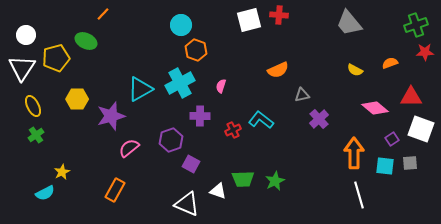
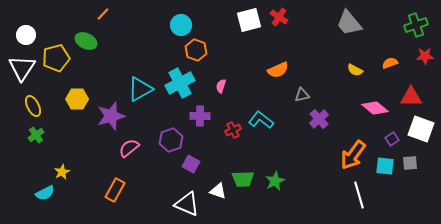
red cross at (279, 15): moved 2 px down; rotated 30 degrees clockwise
red star at (425, 52): moved 4 px down
orange arrow at (354, 153): moved 1 px left, 2 px down; rotated 144 degrees counterclockwise
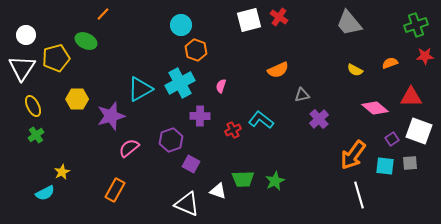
white square at (421, 129): moved 2 px left, 2 px down
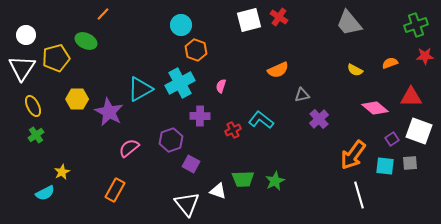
purple star at (111, 116): moved 2 px left, 4 px up; rotated 28 degrees counterclockwise
white triangle at (187, 204): rotated 28 degrees clockwise
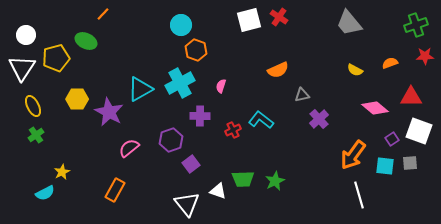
purple square at (191, 164): rotated 24 degrees clockwise
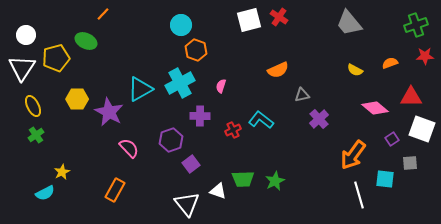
white square at (419, 131): moved 3 px right, 2 px up
pink semicircle at (129, 148): rotated 85 degrees clockwise
cyan square at (385, 166): moved 13 px down
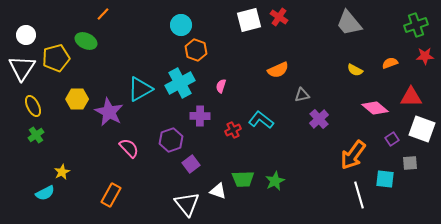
orange rectangle at (115, 190): moved 4 px left, 5 px down
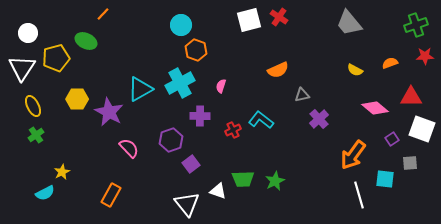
white circle at (26, 35): moved 2 px right, 2 px up
